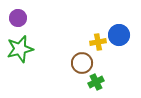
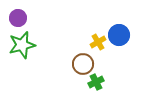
yellow cross: rotated 21 degrees counterclockwise
green star: moved 2 px right, 4 px up
brown circle: moved 1 px right, 1 px down
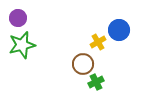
blue circle: moved 5 px up
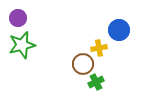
yellow cross: moved 1 px right, 6 px down; rotated 21 degrees clockwise
